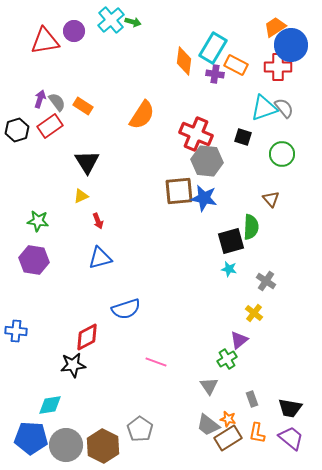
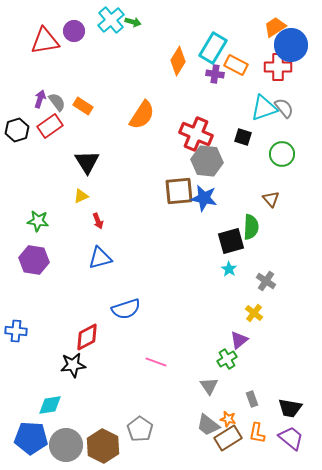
orange diamond at (184, 61): moved 6 px left; rotated 24 degrees clockwise
cyan star at (229, 269): rotated 21 degrees clockwise
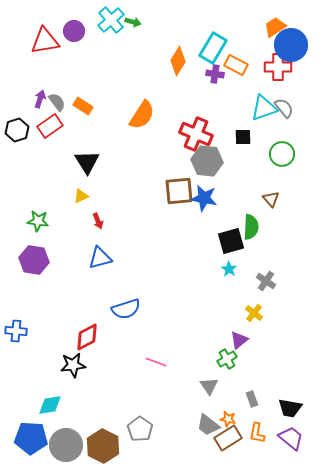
black square at (243, 137): rotated 18 degrees counterclockwise
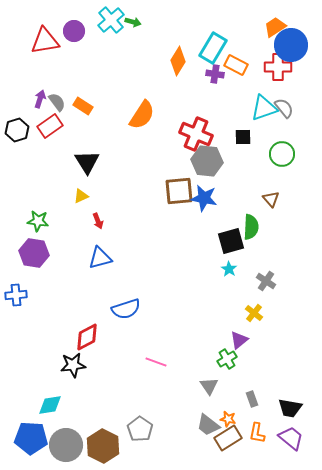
purple hexagon at (34, 260): moved 7 px up
blue cross at (16, 331): moved 36 px up; rotated 10 degrees counterclockwise
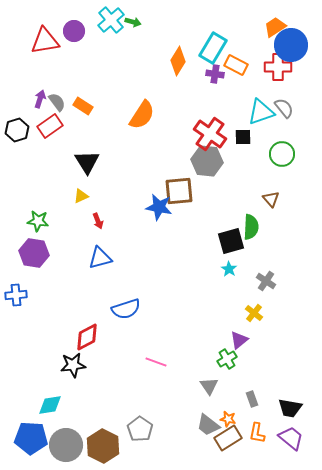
cyan triangle at (264, 108): moved 3 px left, 4 px down
red cross at (196, 134): moved 14 px right; rotated 12 degrees clockwise
blue star at (204, 198): moved 45 px left, 9 px down
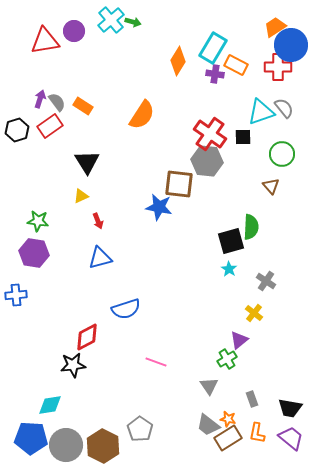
brown square at (179, 191): moved 7 px up; rotated 12 degrees clockwise
brown triangle at (271, 199): moved 13 px up
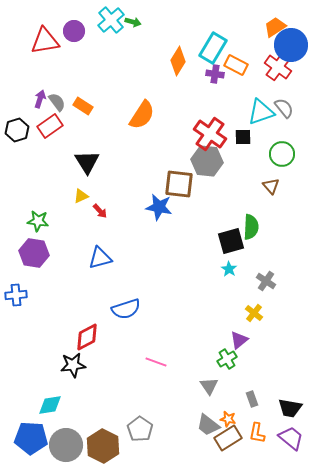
red cross at (278, 67): rotated 36 degrees clockwise
red arrow at (98, 221): moved 2 px right, 10 px up; rotated 21 degrees counterclockwise
